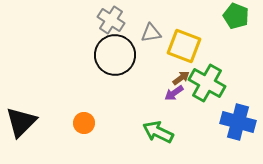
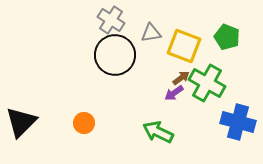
green pentagon: moved 9 px left, 21 px down
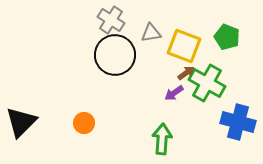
brown arrow: moved 5 px right, 5 px up
green arrow: moved 4 px right, 7 px down; rotated 68 degrees clockwise
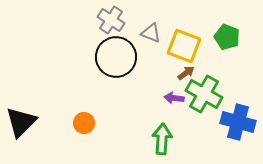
gray triangle: rotated 30 degrees clockwise
black circle: moved 1 px right, 2 px down
green cross: moved 3 px left, 11 px down
purple arrow: moved 5 px down; rotated 42 degrees clockwise
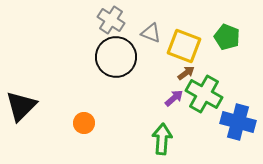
purple arrow: rotated 132 degrees clockwise
black triangle: moved 16 px up
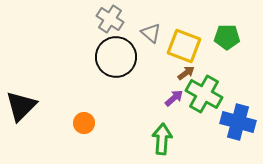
gray cross: moved 1 px left, 1 px up
gray triangle: rotated 20 degrees clockwise
green pentagon: rotated 20 degrees counterclockwise
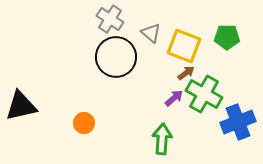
black triangle: rotated 32 degrees clockwise
blue cross: rotated 36 degrees counterclockwise
